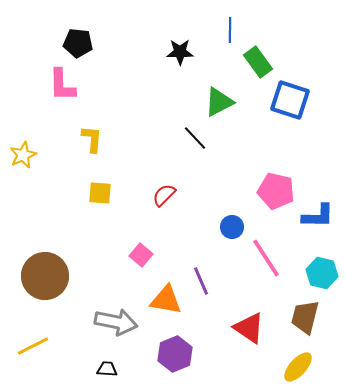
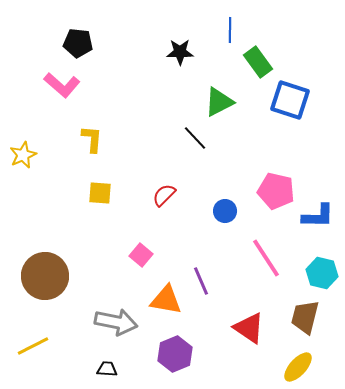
pink L-shape: rotated 48 degrees counterclockwise
blue circle: moved 7 px left, 16 px up
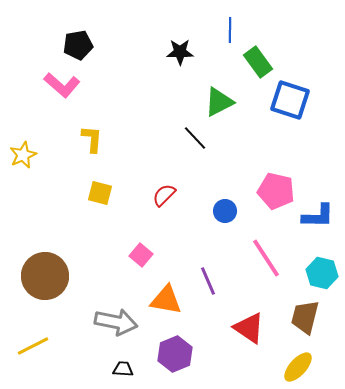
black pentagon: moved 2 px down; rotated 16 degrees counterclockwise
yellow square: rotated 10 degrees clockwise
purple line: moved 7 px right
black trapezoid: moved 16 px right
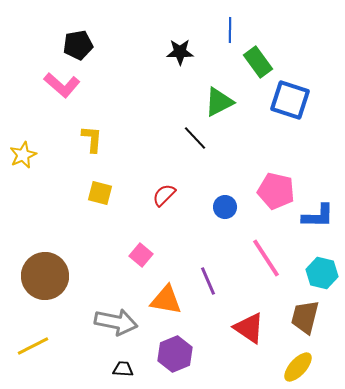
blue circle: moved 4 px up
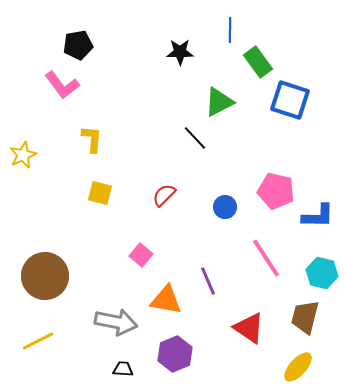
pink L-shape: rotated 12 degrees clockwise
yellow line: moved 5 px right, 5 px up
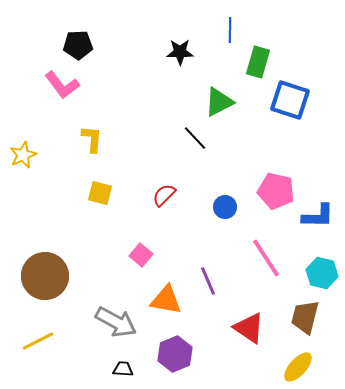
black pentagon: rotated 8 degrees clockwise
green rectangle: rotated 52 degrees clockwise
gray arrow: rotated 18 degrees clockwise
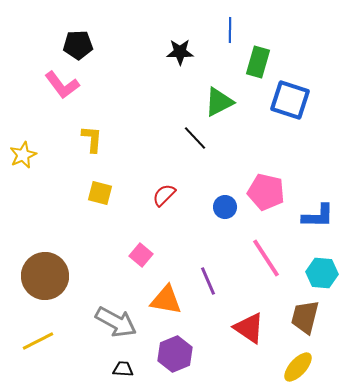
pink pentagon: moved 10 px left, 1 px down
cyan hexagon: rotated 8 degrees counterclockwise
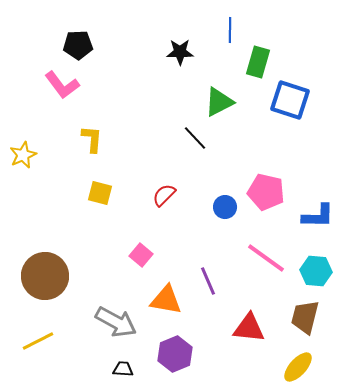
pink line: rotated 21 degrees counterclockwise
cyan hexagon: moved 6 px left, 2 px up
red triangle: rotated 28 degrees counterclockwise
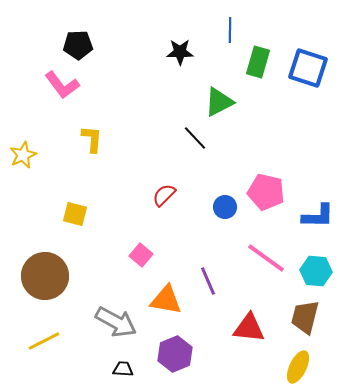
blue square: moved 18 px right, 32 px up
yellow square: moved 25 px left, 21 px down
yellow line: moved 6 px right
yellow ellipse: rotated 16 degrees counterclockwise
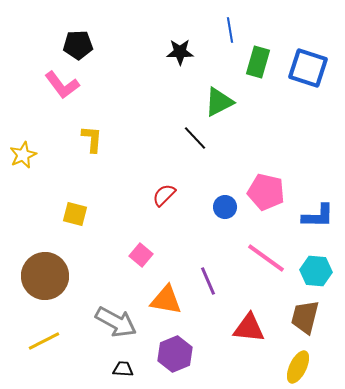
blue line: rotated 10 degrees counterclockwise
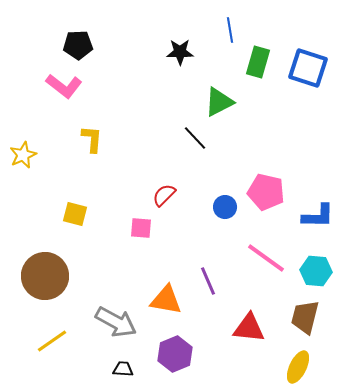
pink L-shape: moved 2 px right, 1 px down; rotated 15 degrees counterclockwise
pink square: moved 27 px up; rotated 35 degrees counterclockwise
yellow line: moved 8 px right; rotated 8 degrees counterclockwise
